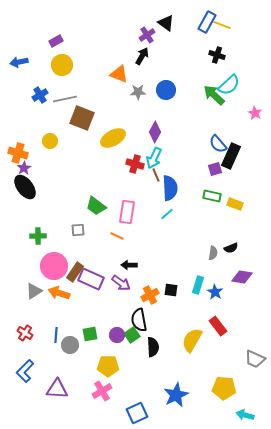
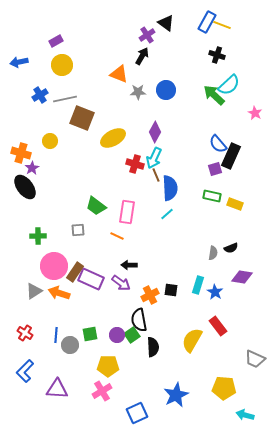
orange cross at (18, 153): moved 3 px right
purple star at (24, 168): moved 8 px right
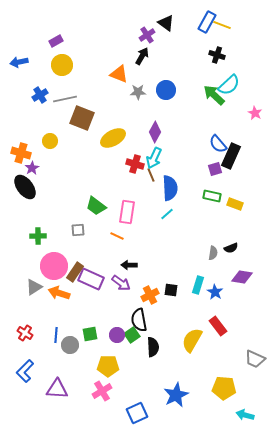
brown line at (156, 175): moved 5 px left
gray triangle at (34, 291): moved 4 px up
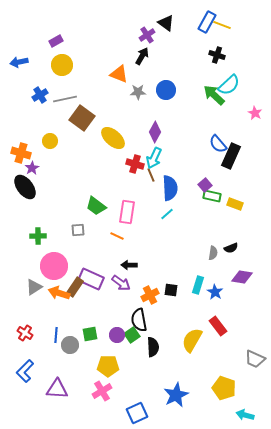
brown square at (82, 118): rotated 15 degrees clockwise
yellow ellipse at (113, 138): rotated 70 degrees clockwise
purple square at (215, 169): moved 10 px left, 16 px down; rotated 24 degrees counterclockwise
brown rectangle at (75, 272): moved 15 px down
yellow pentagon at (224, 388): rotated 15 degrees clockwise
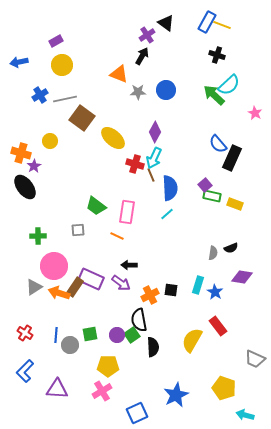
black rectangle at (231, 156): moved 1 px right, 2 px down
purple star at (32, 168): moved 2 px right, 2 px up
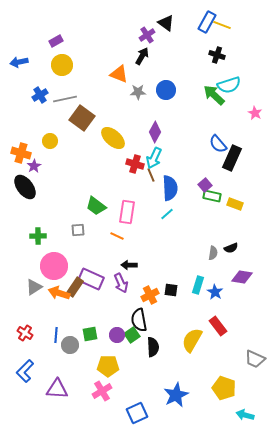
cyan semicircle at (229, 85): rotated 25 degrees clockwise
purple arrow at (121, 283): rotated 30 degrees clockwise
